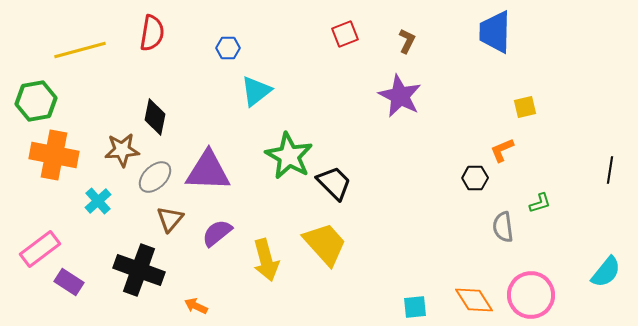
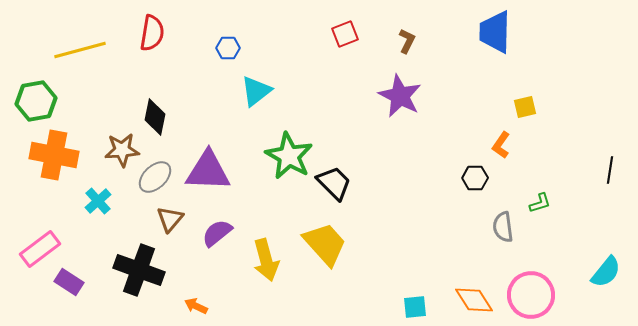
orange L-shape: moved 1 px left, 5 px up; rotated 32 degrees counterclockwise
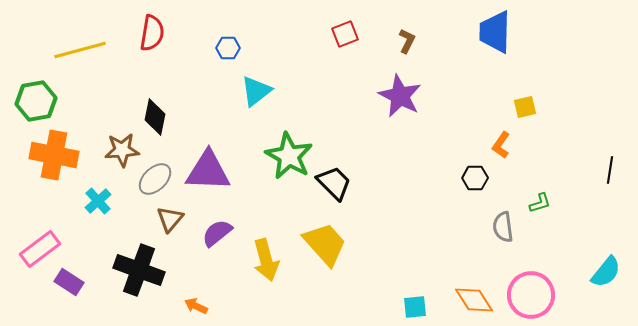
gray ellipse: moved 2 px down
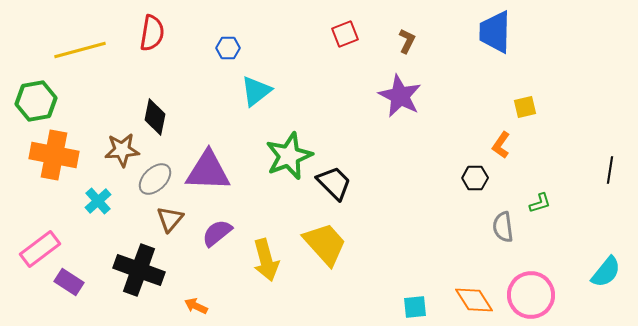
green star: rotated 21 degrees clockwise
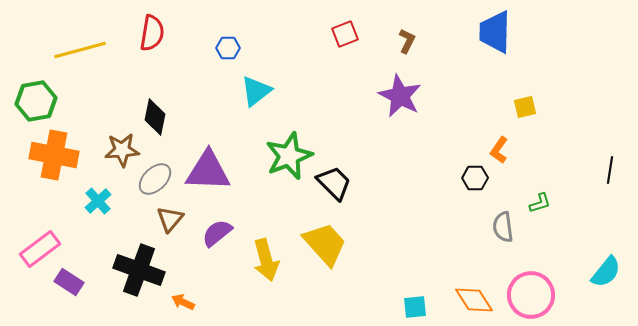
orange L-shape: moved 2 px left, 5 px down
orange arrow: moved 13 px left, 4 px up
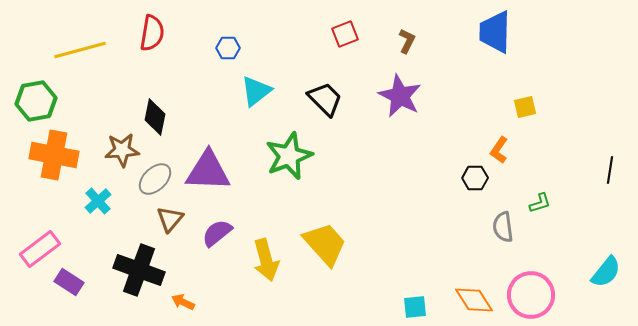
black trapezoid: moved 9 px left, 84 px up
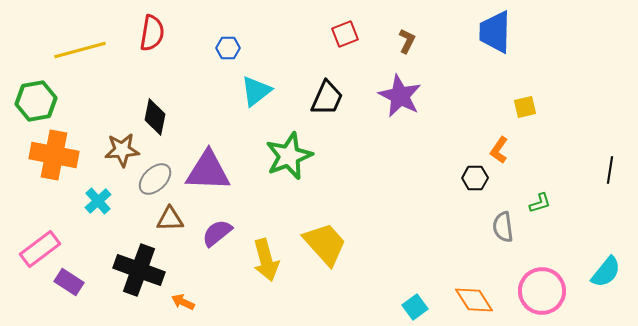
black trapezoid: moved 2 px right, 1 px up; rotated 69 degrees clockwise
brown triangle: rotated 48 degrees clockwise
pink circle: moved 11 px right, 4 px up
cyan square: rotated 30 degrees counterclockwise
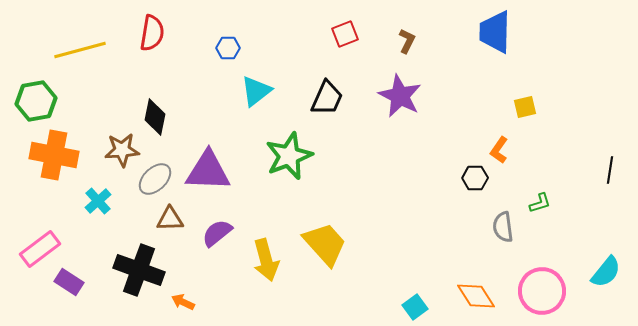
orange diamond: moved 2 px right, 4 px up
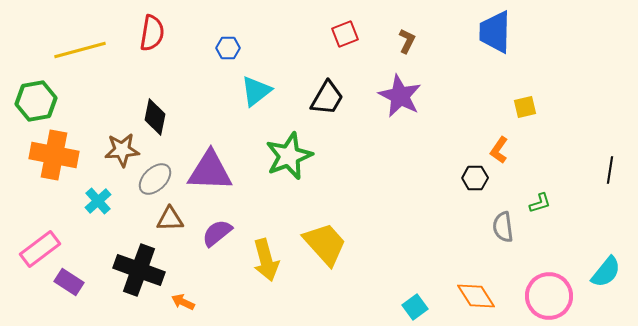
black trapezoid: rotated 6 degrees clockwise
purple triangle: moved 2 px right
pink circle: moved 7 px right, 5 px down
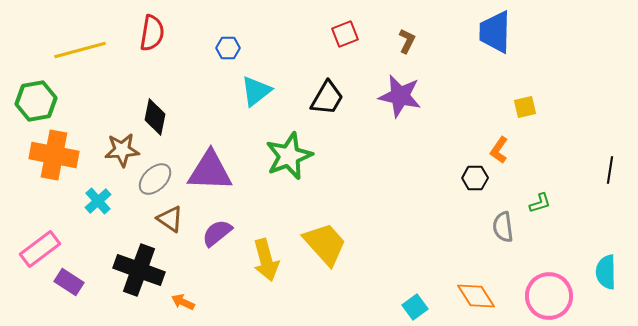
purple star: rotated 15 degrees counterclockwise
brown triangle: rotated 36 degrees clockwise
cyan semicircle: rotated 140 degrees clockwise
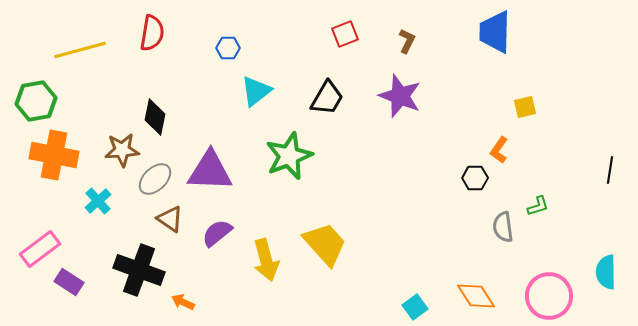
purple star: rotated 9 degrees clockwise
green L-shape: moved 2 px left, 3 px down
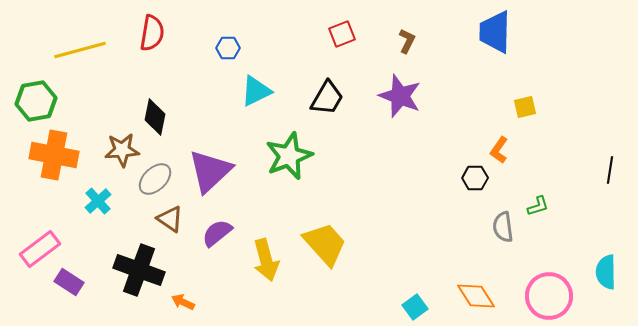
red square: moved 3 px left
cyan triangle: rotated 12 degrees clockwise
purple triangle: rotated 45 degrees counterclockwise
